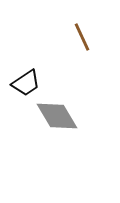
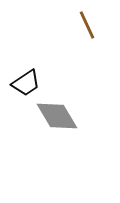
brown line: moved 5 px right, 12 px up
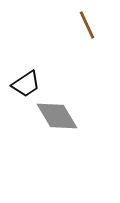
black trapezoid: moved 1 px down
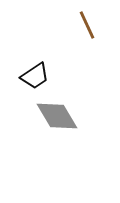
black trapezoid: moved 9 px right, 8 px up
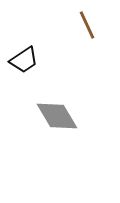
black trapezoid: moved 11 px left, 16 px up
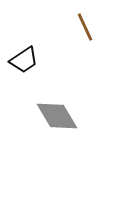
brown line: moved 2 px left, 2 px down
